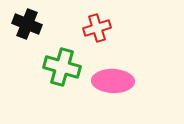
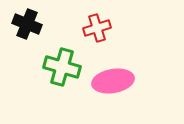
pink ellipse: rotated 12 degrees counterclockwise
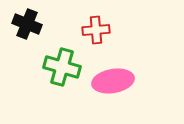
red cross: moved 1 px left, 2 px down; rotated 12 degrees clockwise
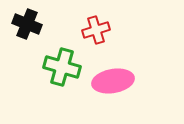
red cross: rotated 12 degrees counterclockwise
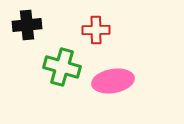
black cross: moved 1 px down; rotated 28 degrees counterclockwise
red cross: rotated 16 degrees clockwise
